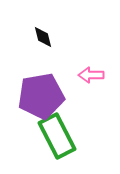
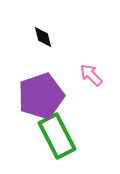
pink arrow: rotated 45 degrees clockwise
purple pentagon: rotated 9 degrees counterclockwise
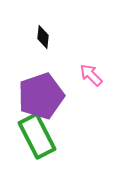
black diamond: rotated 20 degrees clockwise
green rectangle: moved 20 px left
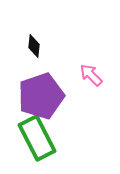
black diamond: moved 9 px left, 9 px down
green rectangle: moved 2 px down
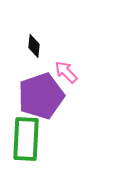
pink arrow: moved 25 px left, 3 px up
green rectangle: moved 11 px left, 1 px down; rotated 30 degrees clockwise
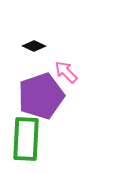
black diamond: rotated 70 degrees counterclockwise
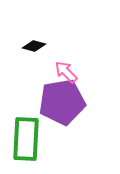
black diamond: rotated 10 degrees counterclockwise
purple pentagon: moved 21 px right, 6 px down; rotated 9 degrees clockwise
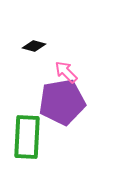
green rectangle: moved 1 px right, 2 px up
